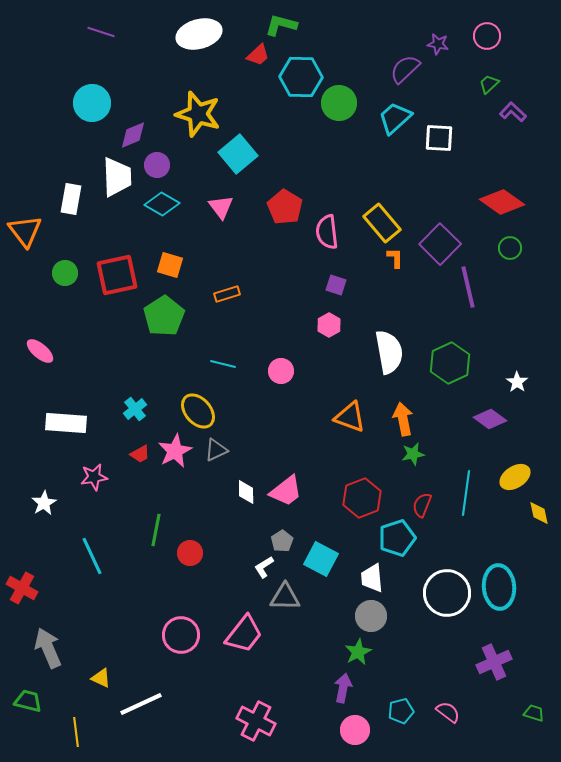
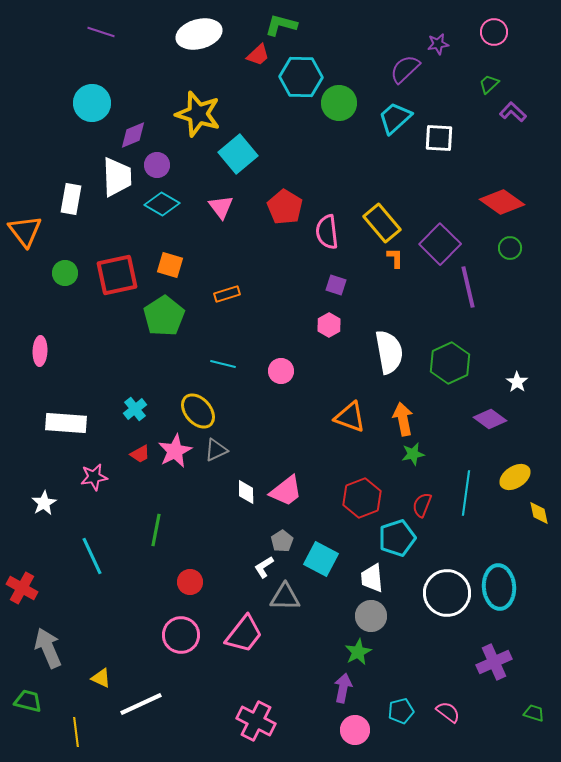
pink circle at (487, 36): moved 7 px right, 4 px up
purple star at (438, 44): rotated 20 degrees counterclockwise
pink ellipse at (40, 351): rotated 52 degrees clockwise
red circle at (190, 553): moved 29 px down
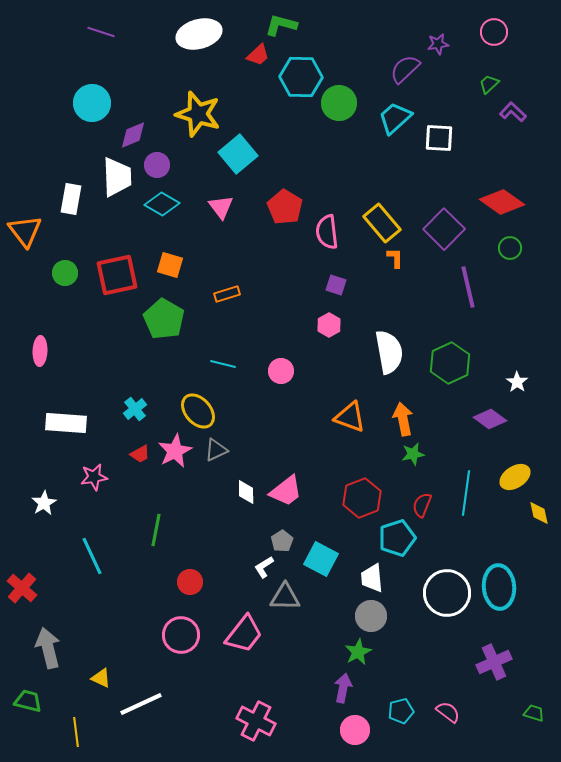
purple square at (440, 244): moved 4 px right, 15 px up
green pentagon at (164, 316): moved 3 px down; rotated 9 degrees counterclockwise
red cross at (22, 588): rotated 12 degrees clockwise
gray arrow at (48, 648): rotated 9 degrees clockwise
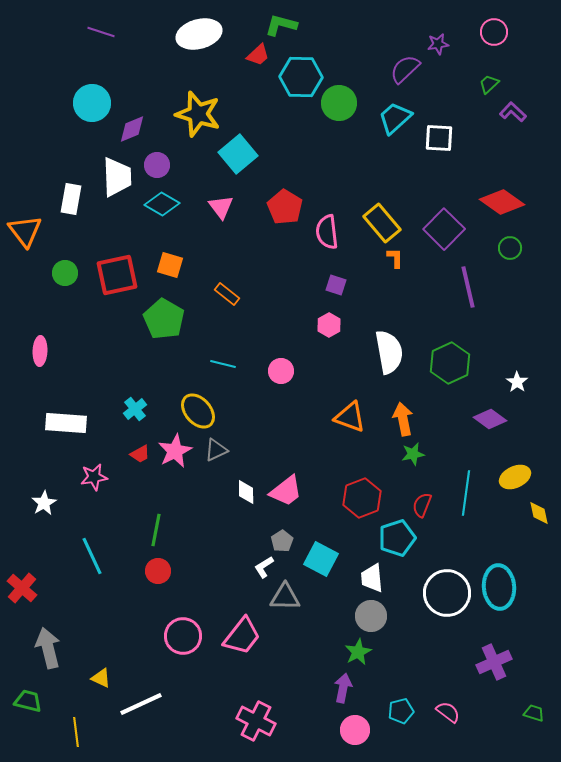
purple diamond at (133, 135): moved 1 px left, 6 px up
orange rectangle at (227, 294): rotated 55 degrees clockwise
yellow ellipse at (515, 477): rotated 8 degrees clockwise
red circle at (190, 582): moved 32 px left, 11 px up
pink trapezoid at (244, 634): moved 2 px left, 2 px down
pink circle at (181, 635): moved 2 px right, 1 px down
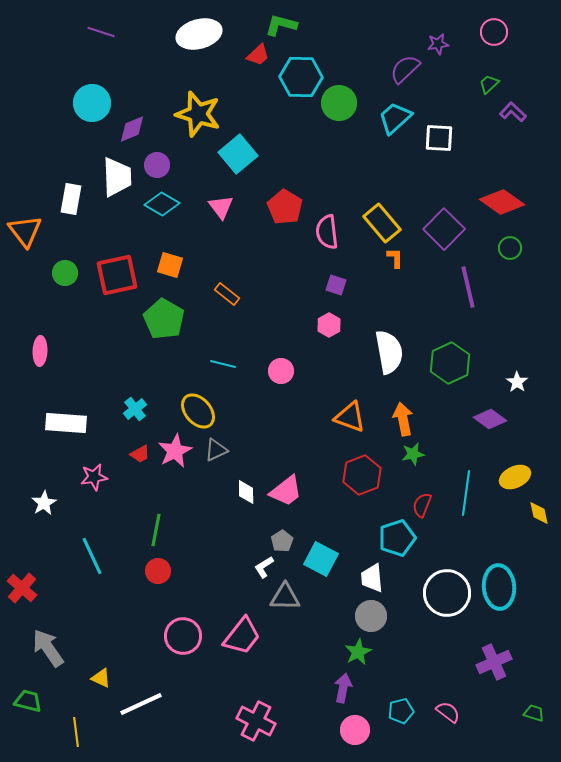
red hexagon at (362, 498): moved 23 px up
gray arrow at (48, 648): rotated 21 degrees counterclockwise
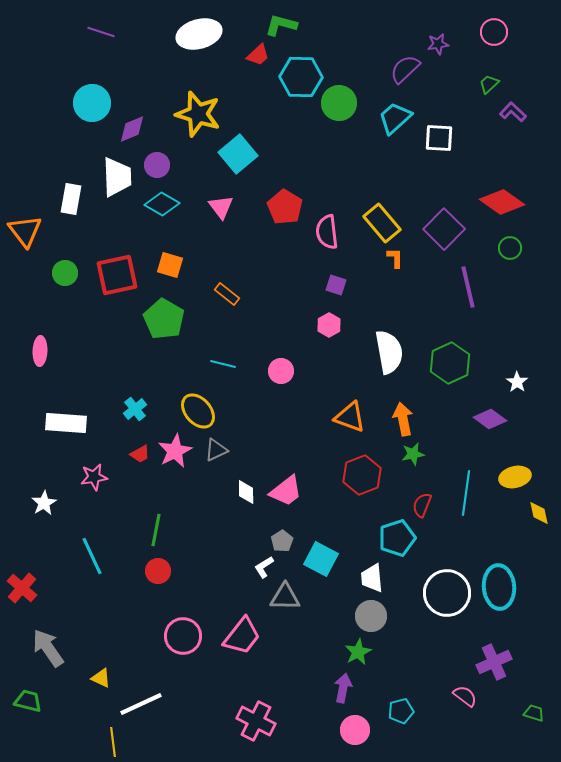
yellow ellipse at (515, 477): rotated 12 degrees clockwise
pink semicircle at (448, 712): moved 17 px right, 16 px up
yellow line at (76, 732): moved 37 px right, 10 px down
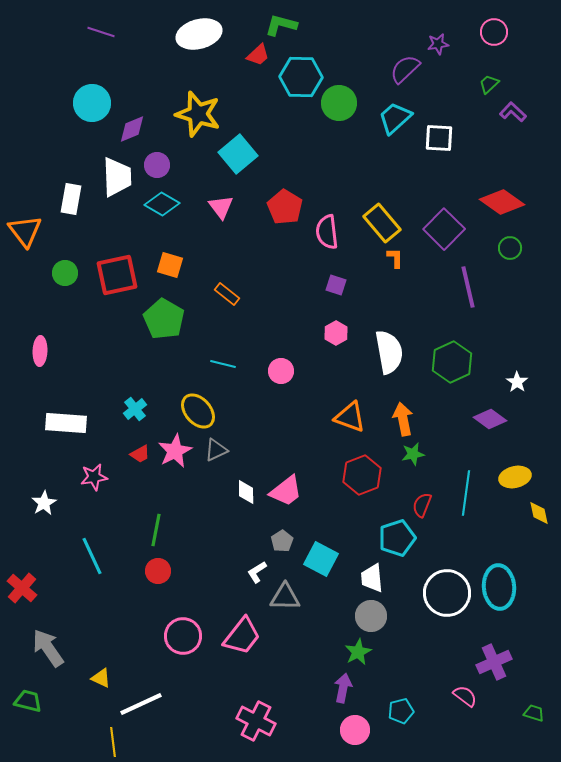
pink hexagon at (329, 325): moved 7 px right, 8 px down
green hexagon at (450, 363): moved 2 px right, 1 px up
white L-shape at (264, 567): moved 7 px left, 5 px down
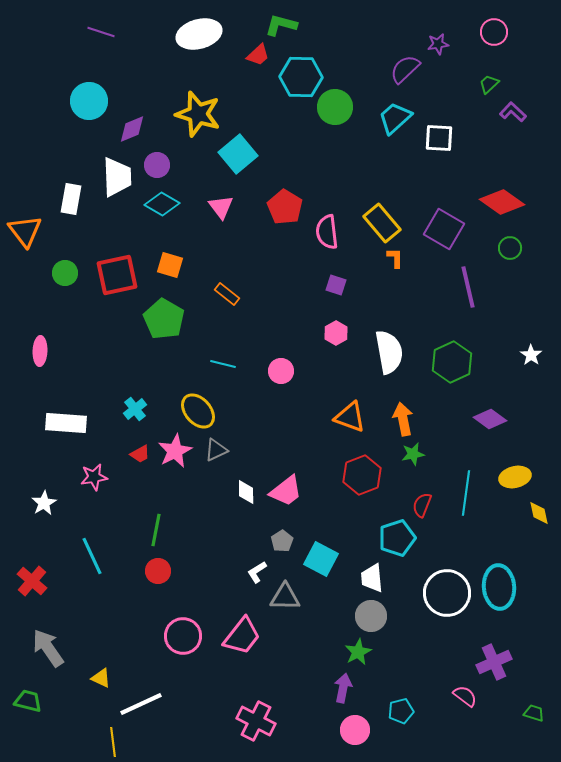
cyan circle at (92, 103): moved 3 px left, 2 px up
green circle at (339, 103): moved 4 px left, 4 px down
purple square at (444, 229): rotated 15 degrees counterclockwise
white star at (517, 382): moved 14 px right, 27 px up
red cross at (22, 588): moved 10 px right, 7 px up
